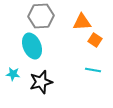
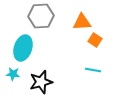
cyan ellipse: moved 9 px left, 2 px down; rotated 40 degrees clockwise
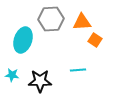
gray hexagon: moved 10 px right, 3 px down
cyan ellipse: moved 8 px up
cyan line: moved 15 px left; rotated 14 degrees counterclockwise
cyan star: moved 1 px left, 1 px down
black star: moved 1 px left, 1 px up; rotated 15 degrees clockwise
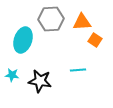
black star: rotated 10 degrees clockwise
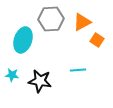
orange triangle: rotated 24 degrees counterclockwise
orange square: moved 2 px right
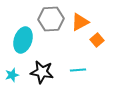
orange triangle: moved 2 px left
orange square: rotated 16 degrees clockwise
cyan star: rotated 24 degrees counterclockwise
black star: moved 2 px right, 9 px up
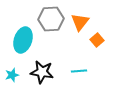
orange triangle: rotated 24 degrees counterclockwise
cyan line: moved 1 px right, 1 px down
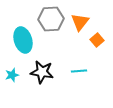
cyan ellipse: rotated 35 degrees counterclockwise
